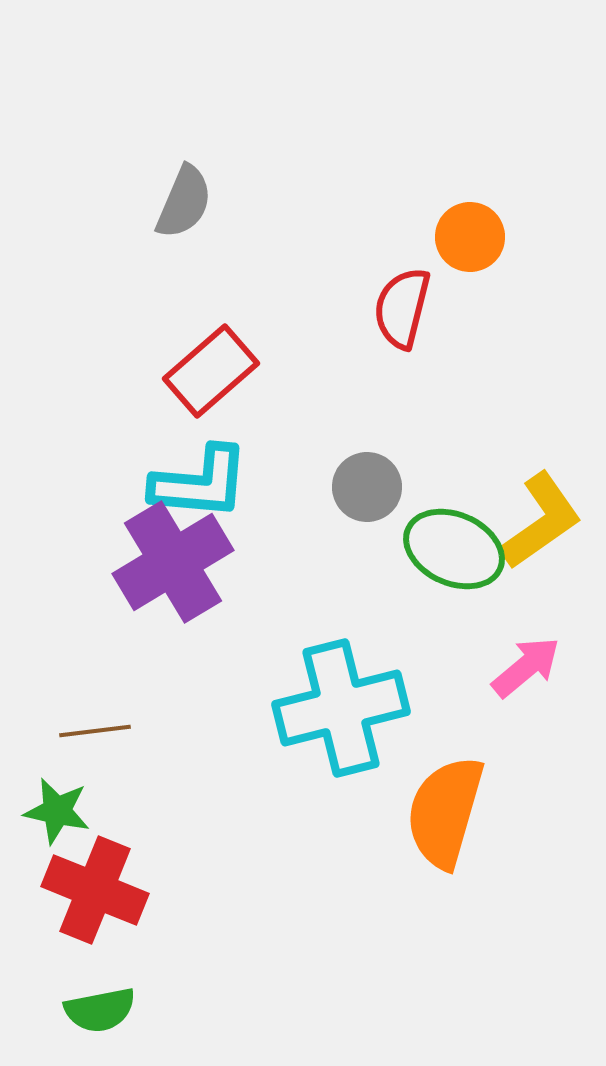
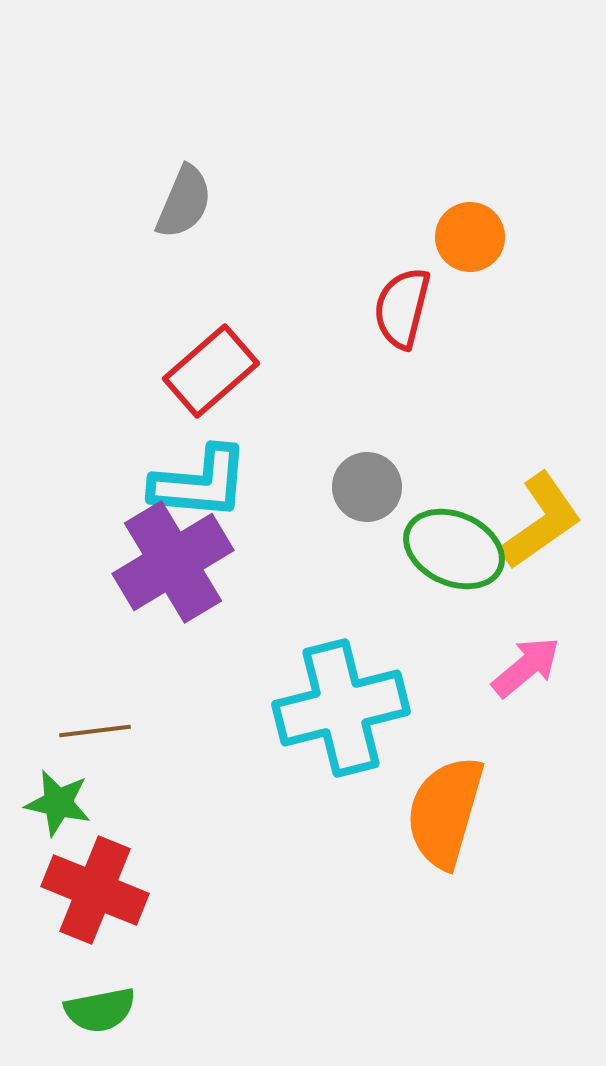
green star: moved 1 px right, 8 px up
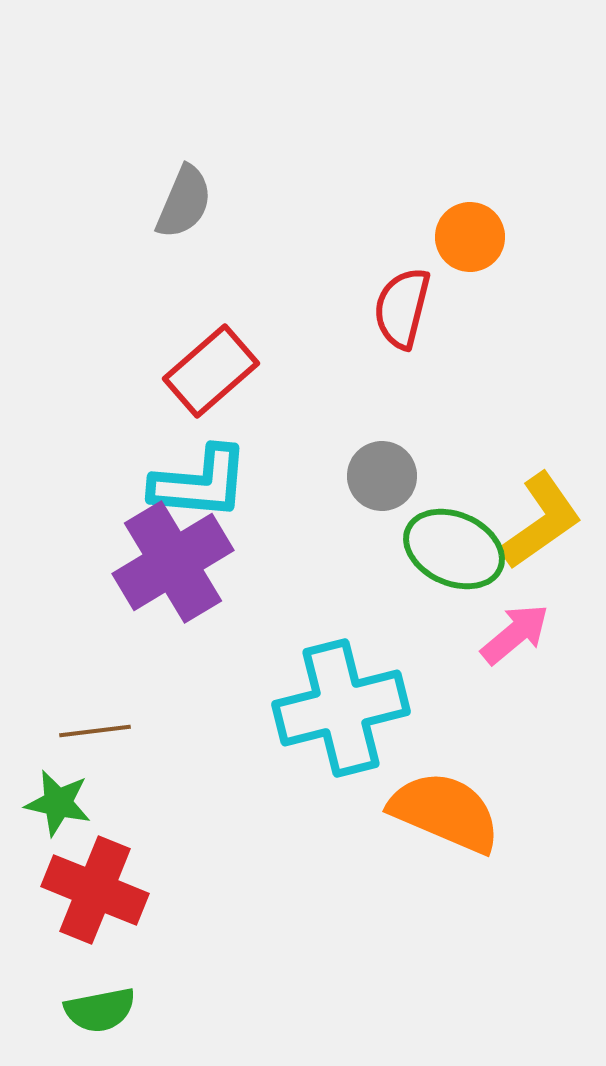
gray circle: moved 15 px right, 11 px up
pink arrow: moved 11 px left, 33 px up
orange semicircle: rotated 97 degrees clockwise
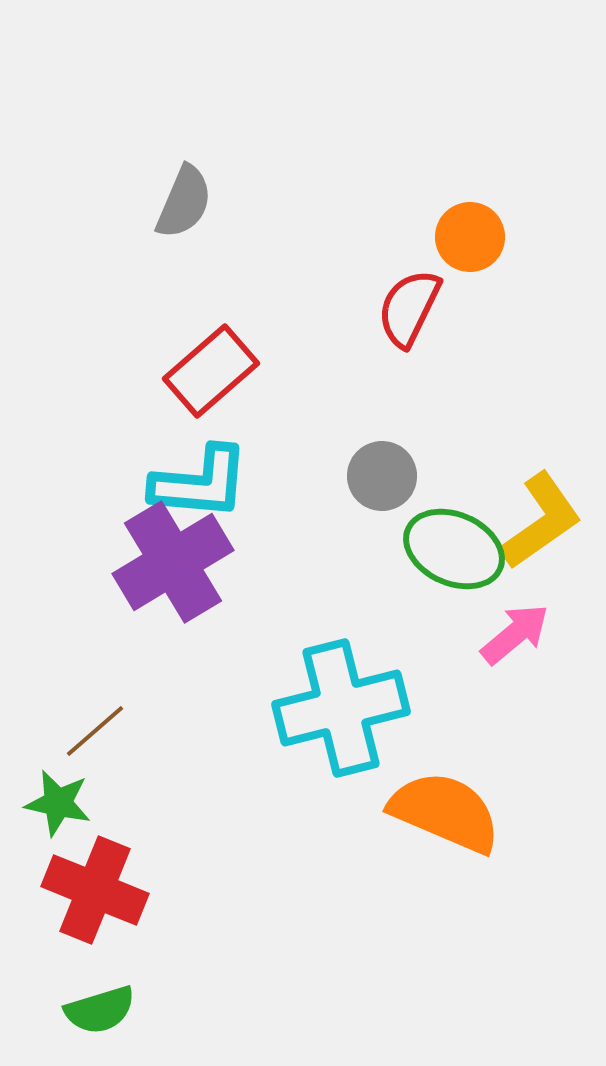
red semicircle: moved 7 px right; rotated 12 degrees clockwise
brown line: rotated 34 degrees counterclockwise
green semicircle: rotated 6 degrees counterclockwise
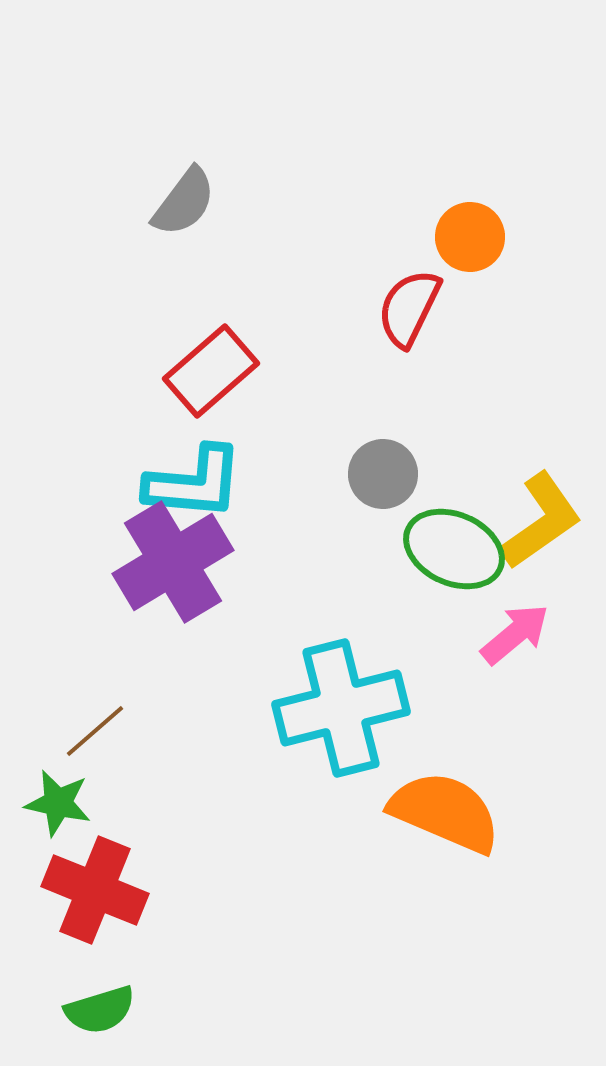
gray semicircle: rotated 14 degrees clockwise
gray circle: moved 1 px right, 2 px up
cyan L-shape: moved 6 px left
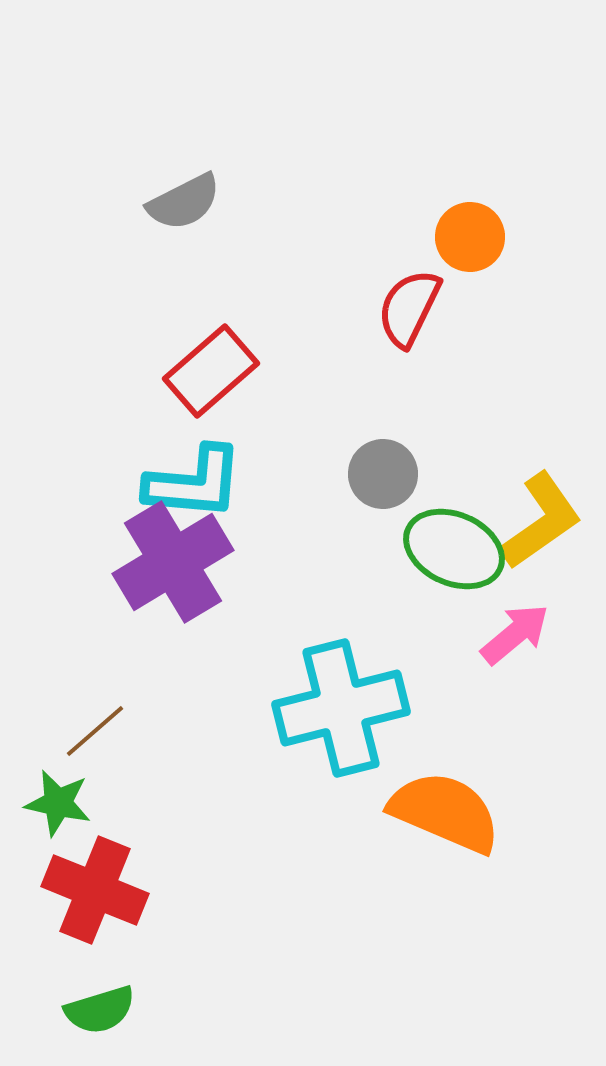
gray semicircle: rotated 26 degrees clockwise
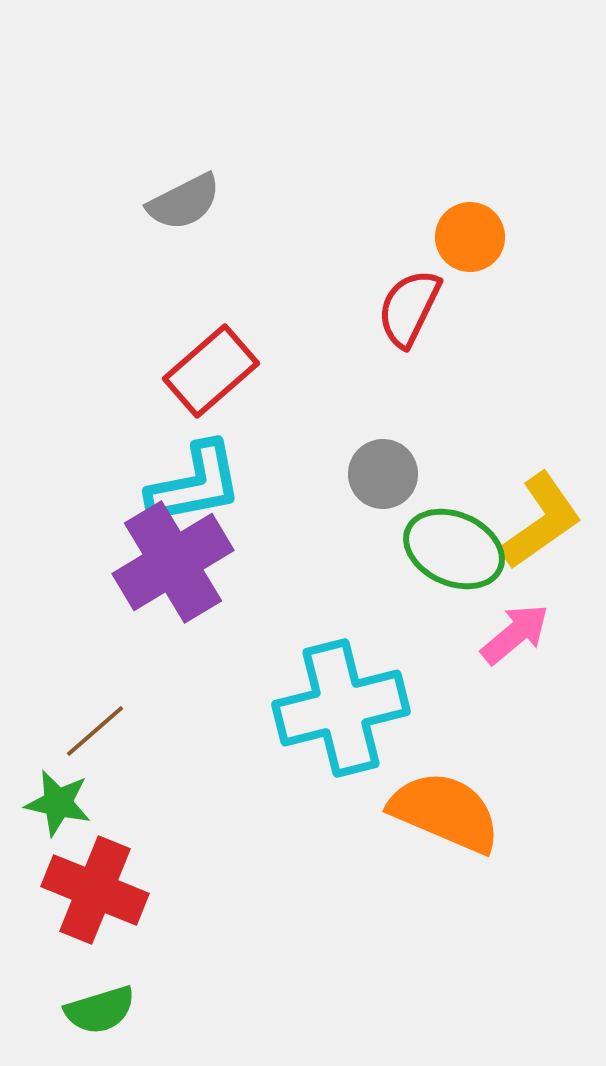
cyan L-shape: moved 1 px right, 1 px down; rotated 16 degrees counterclockwise
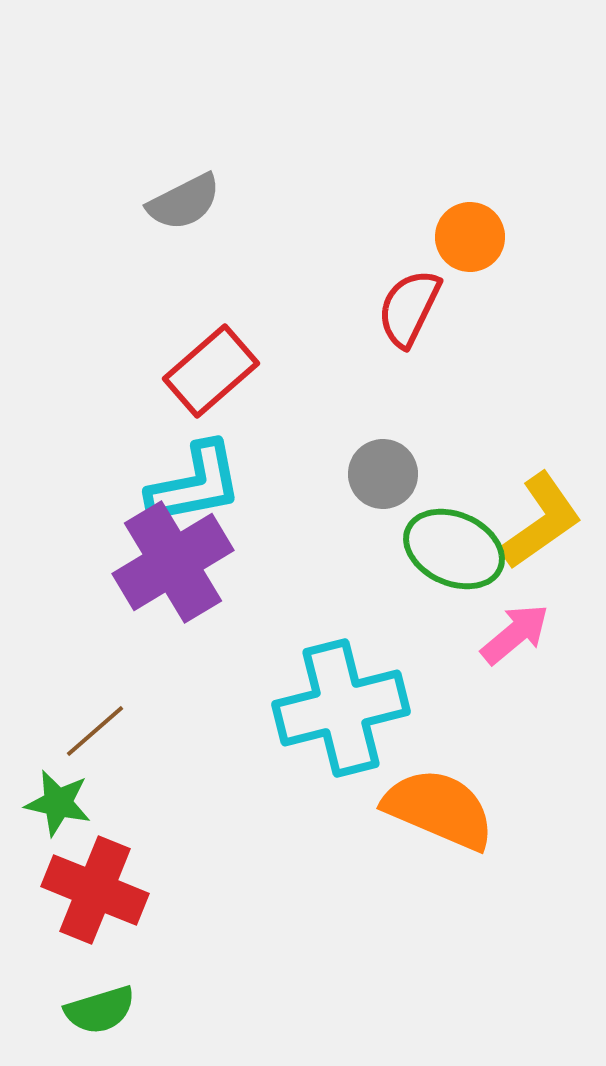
orange semicircle: moved 6 px left, 3 px up
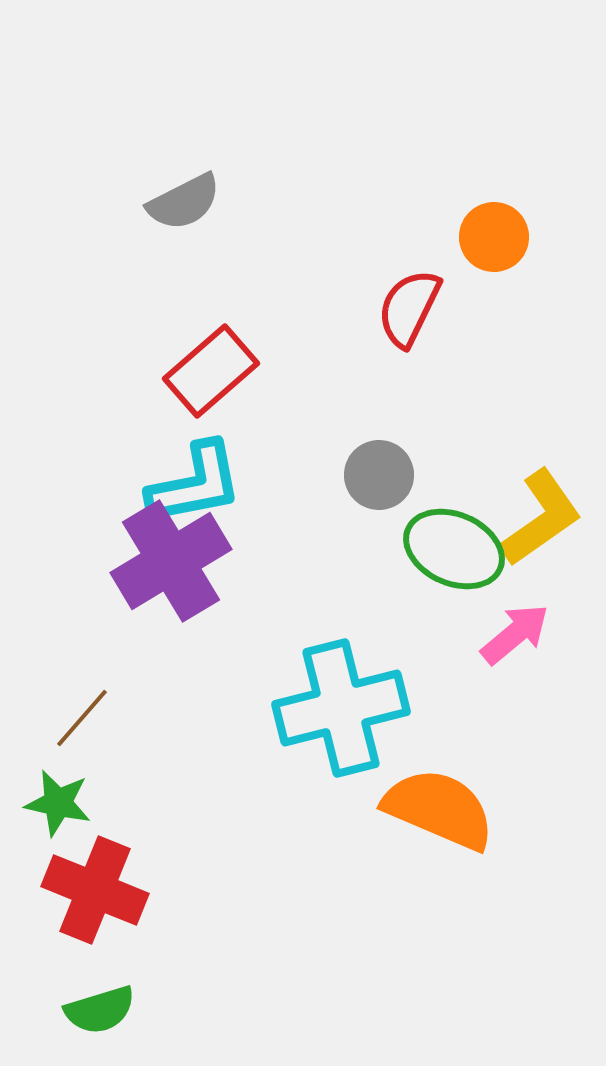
orange circle: moved 24 px right
gray circle: moved 4 px left, 1 px down
yellow L-shape: moved 3 px up
purple cross: moved 2 px left, 1 px up
brown line: moved 13 px left, 13 px up; rotated 8 degrees counterclockwise
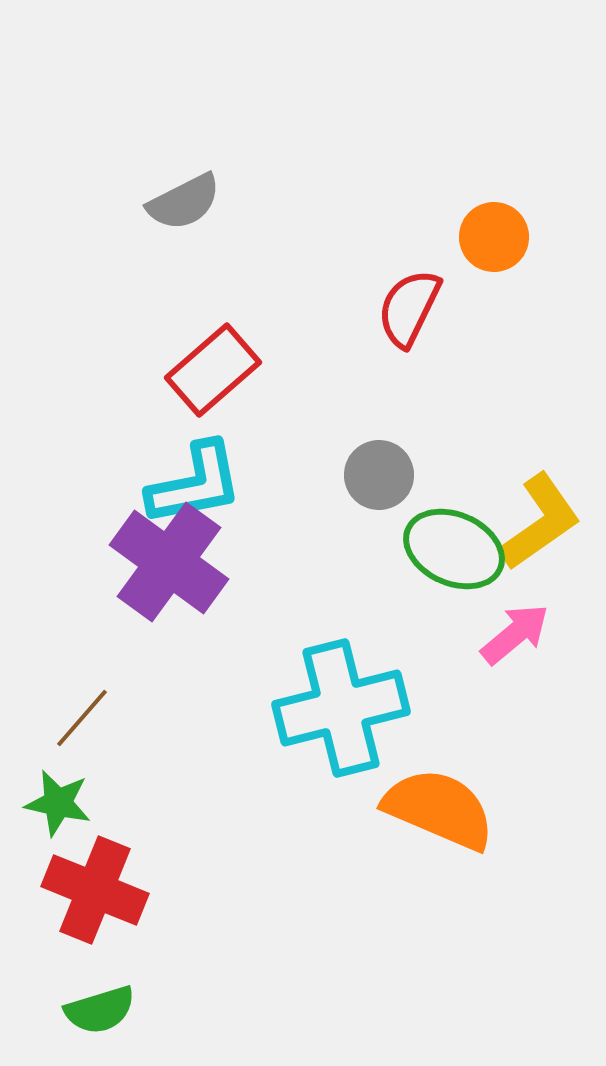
red rectangle: moved 2 px right, 1 px up
yellow L-shape: moved 1 px left, 4 px down
purple cross: moved 2 px left, 1 px down; rotated 23 degrees counterclockwise
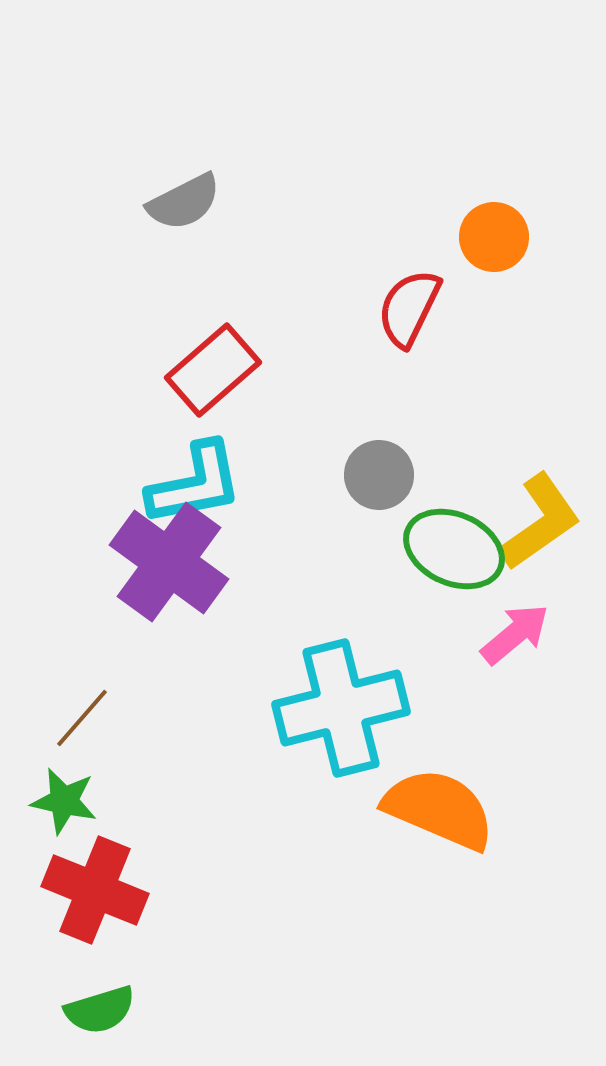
green star: moved 6 px right, 2 px up
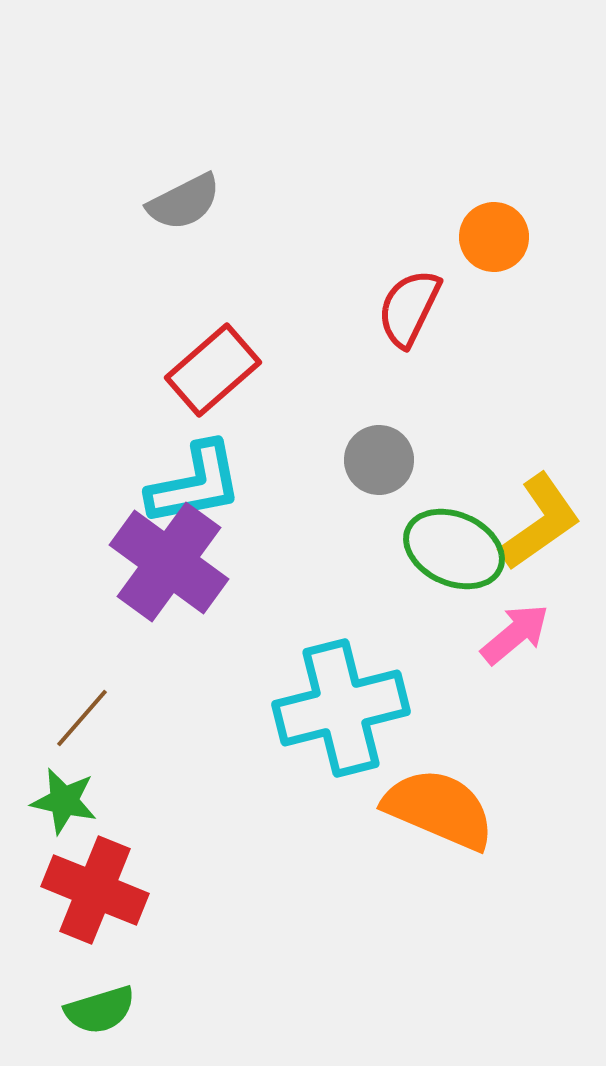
gray circle: moved 15 px up
